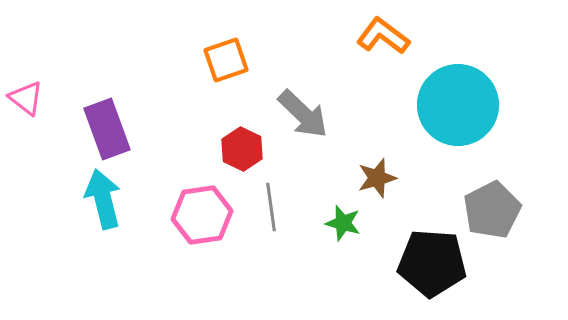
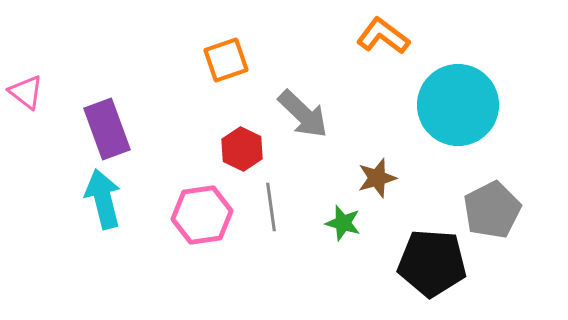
pink triangle: moved 6 px up
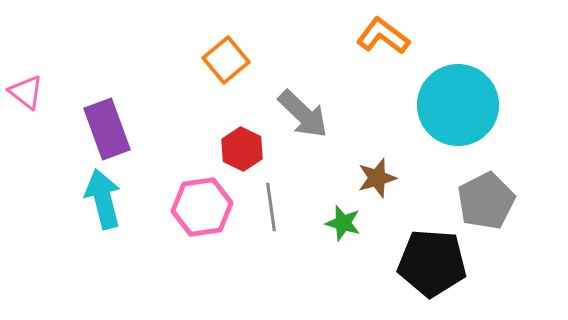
orange square: rotated 21 degrees counterclockwise
gray pentagon: moved 6 px left, 9 px up
pink hexagon: moved 8 px up
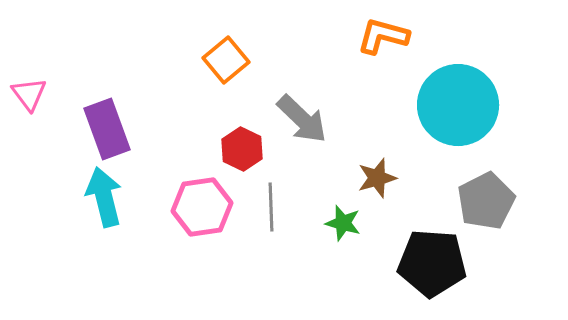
orange L-shape: rotated 22 degrees counterclockwise
pink triangle: moved 3 px right, 2 px down; rotated 15 degrees clockwise
gray arrow: moved 1 px left, 5 px down
cyan arrow: moved 1 px right, 2 px up
gray line: rotated 6 degrees clockwise
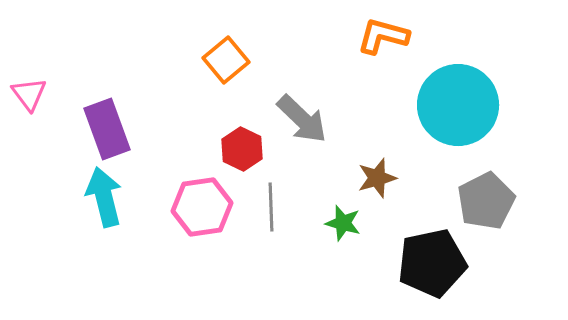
black pentagon: rotated 16 degrees counterclockwise
